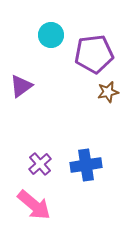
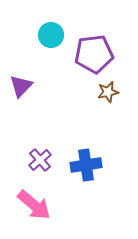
purple triangle: rotated 10 degrees counterclockwise
purple cross: moved 4 px up
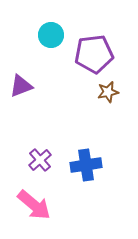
purple triangle: rotated 25 degrees clockwise
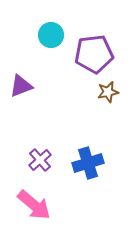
blue cross: moved 2 px right, 2 px up; rotated 8 degrees counterclockwise
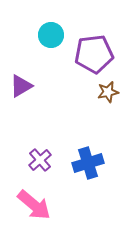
purple triangle: rotated 10 degrees counterclockwise
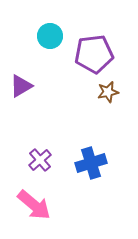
cyan circle: moved 1 px left, 1 px down
blue cross: moved 3 px right
